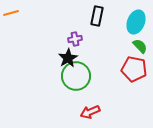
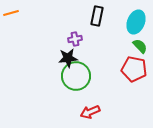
black star: rotated 24 degrees clockwise
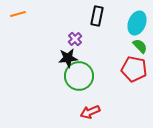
orange line: moved 7 px right, 1 px down
cyan ellipse: moved 1 px right, 1 px down
purple cross: rotated 32 degrees counterclockwise
green circle: moved 3 px right
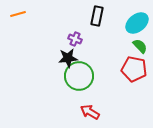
cyan ellipse: rotated 30 degrees clockwise
purple cross: rotated 24 degrees counterclockwise
red arrow: rotated 54 degrees clockwise
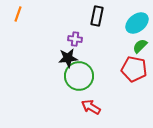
orange line: rotated 56 degrees counterclockwise
purple cross: rotated 16 degrees counterclockwise
green semicircle: rotated 91 degrees counterclockwise
red arrow: moved 1 px right, 5 px up
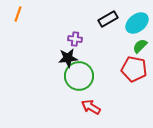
black rectangle: moved 11 px right, 3 px down; rotated 48 degrees clockwise
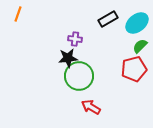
red pentagon: rotated 25 degrees counterclockwise
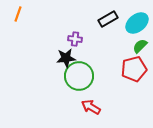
black star: moved 2 px left
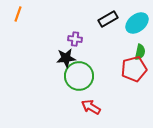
green semicircle: moved 6 px down; rotated 147 degrees clockwise
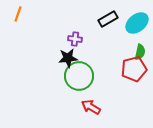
black star: moved 2 px right
